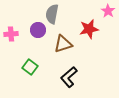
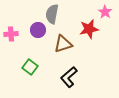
pink star: moved 3 px left, 1 px down
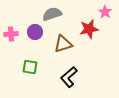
gray semicircle: rotated 60 degrees clockwise
purple circle: moved 3 px left, 2 px down
green square: rotated 28 degrees counterclockwise
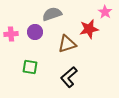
brown triangle: moved 4 px right
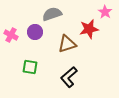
pink cross: moved 1 px down; rotated 32 degrees clockwise
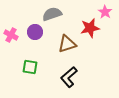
red star: moved 1 px right, 1 px up
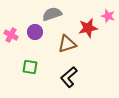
pink star: moved 3 px right, 4 px down; rotated 16 degrees counterclockwise
red star: moved 2 px left
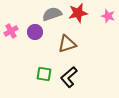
red star: moved 10 px left, 15 px up
pink cross: moved 4 px up; rotated 32 degrees clockwise
green square: moved 14 px right, 7 px down
